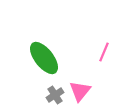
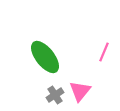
green ellipse: moved 1 px right, 1 px up
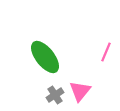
pink line: moved 2 px right
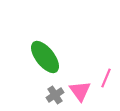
pink line: moved 26 px down
pink triangle: rotated 15 degrees counterclockwise
